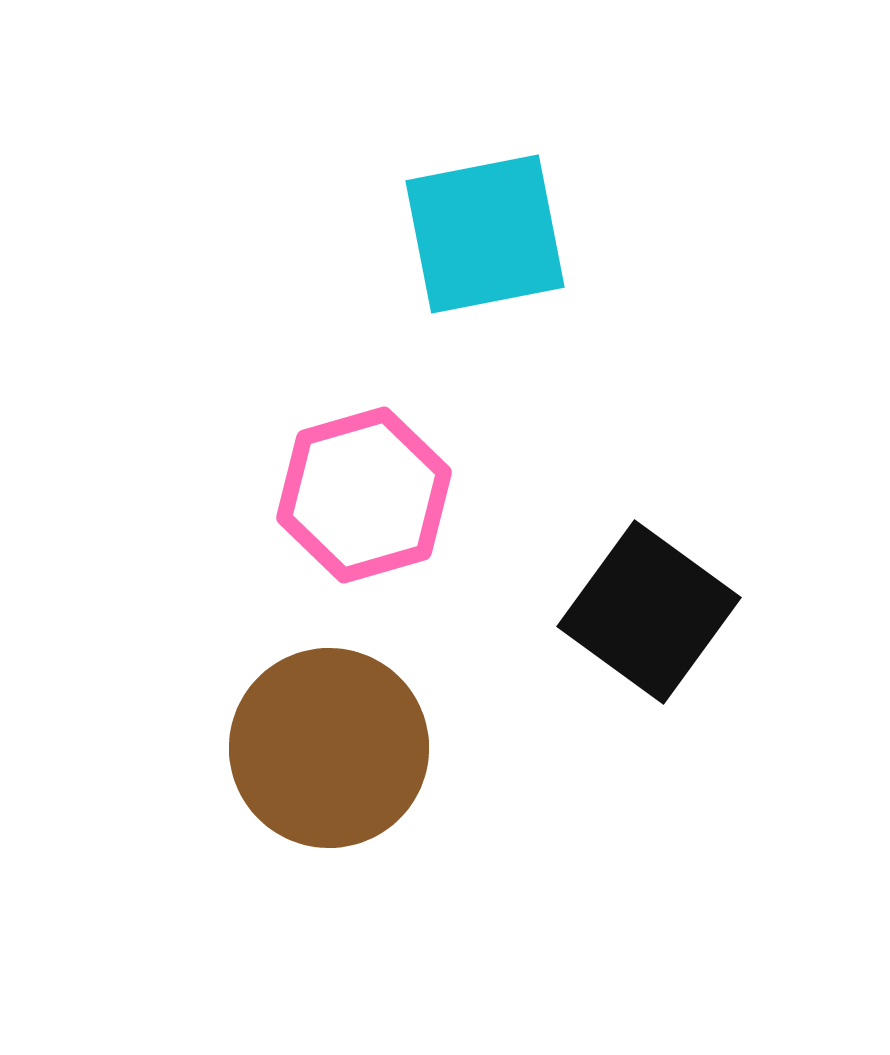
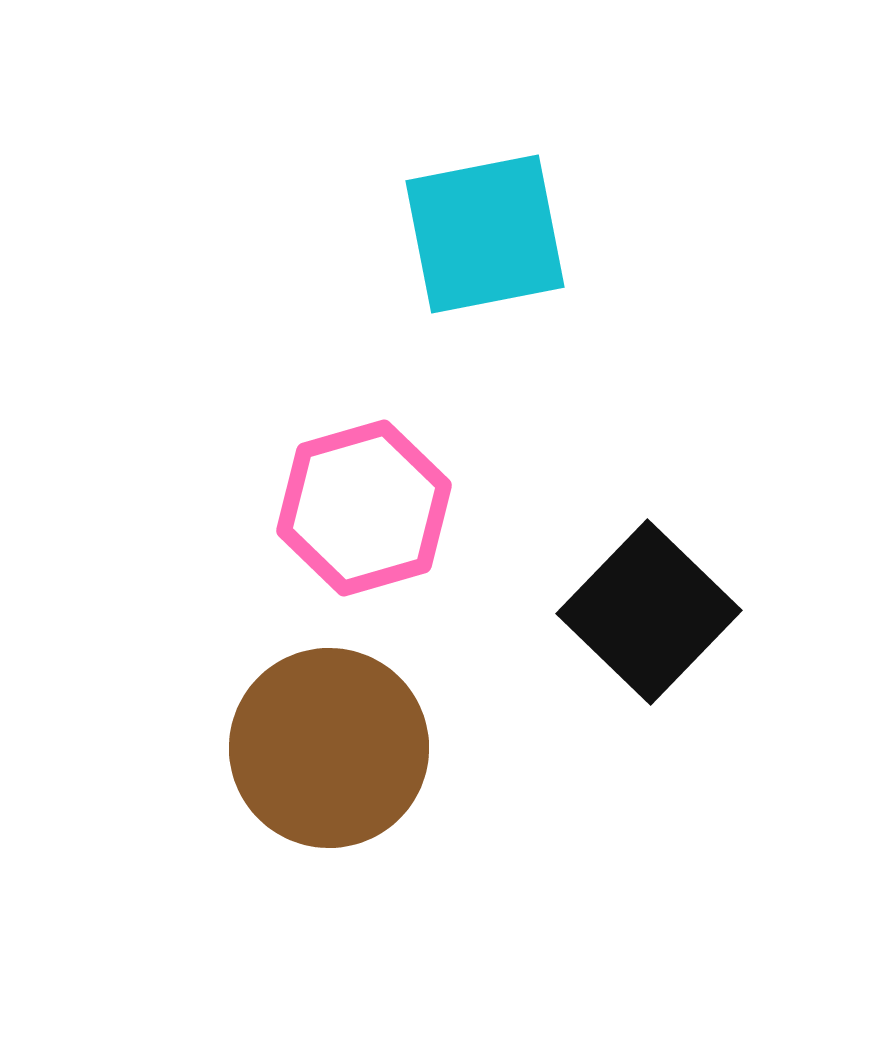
pink hexagon: moved 13 px down
black square: rotated 8 degrees clockwise
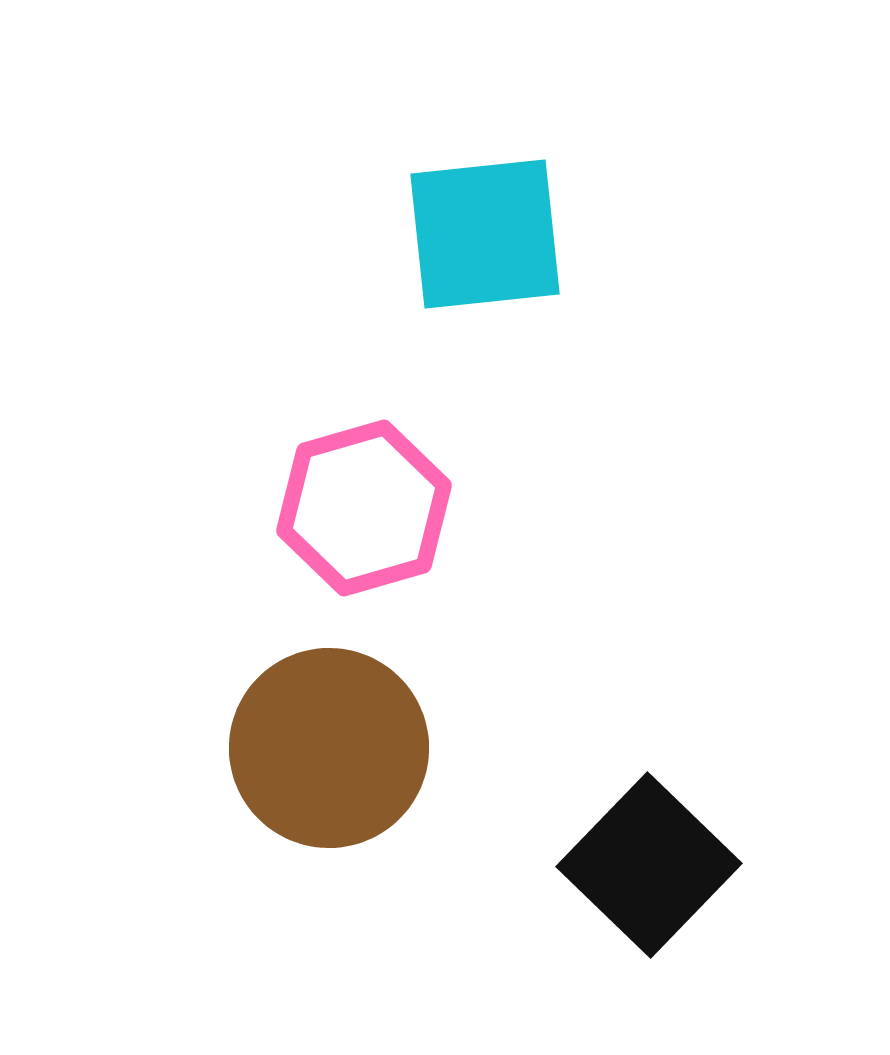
cyan square: rotated 5 degrees clockwise
black square: moved 253 px down
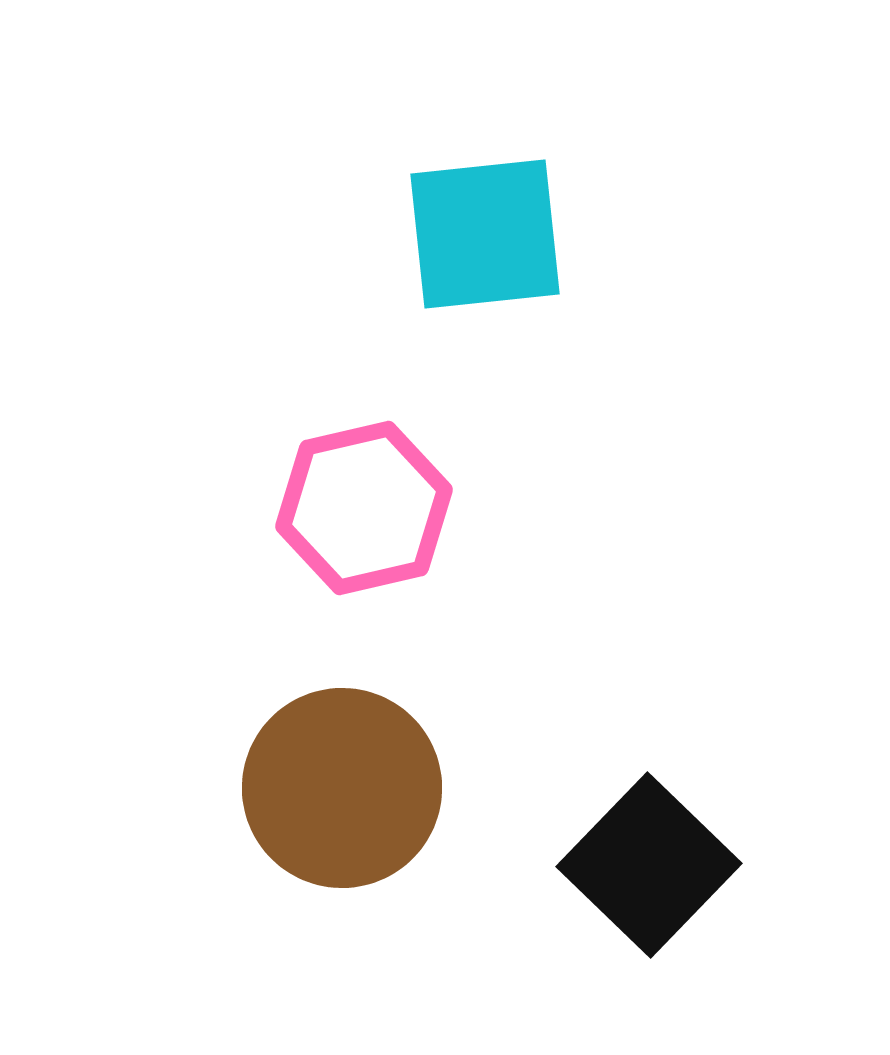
pink hexagon: rotated 3 degrees clockwise
brown circle: moved 13 px right, 40 px down
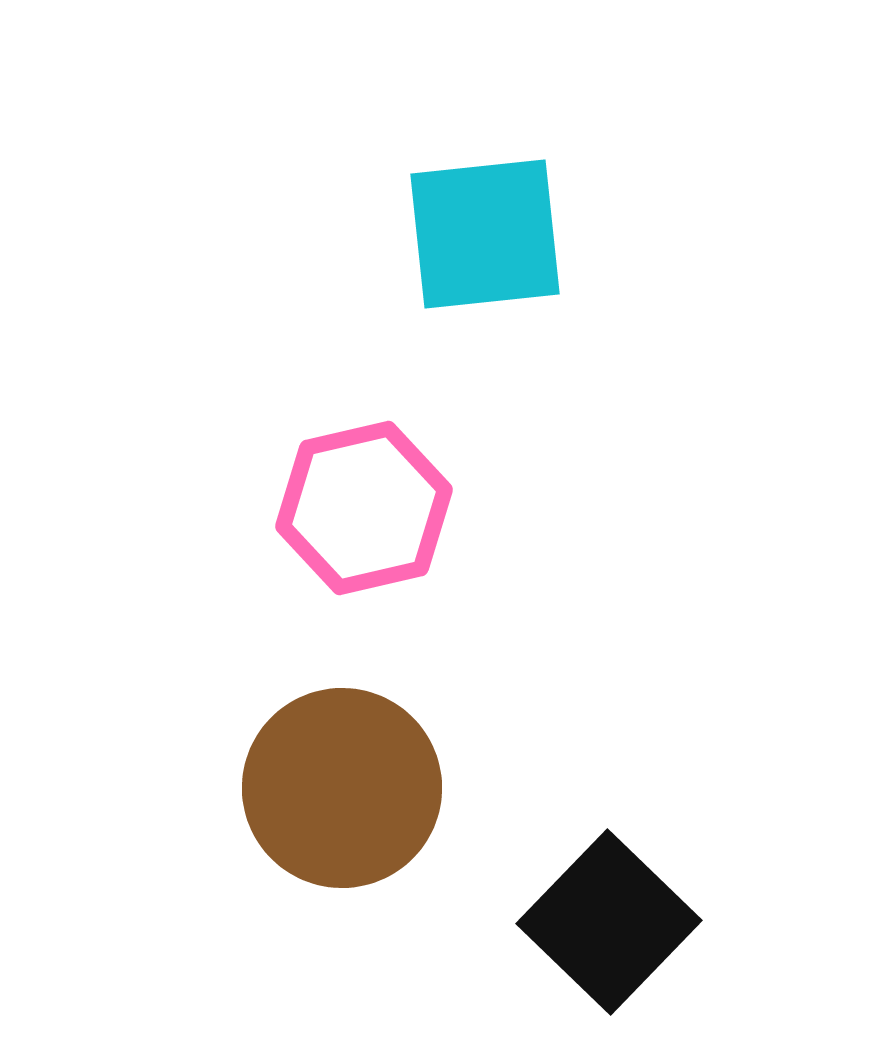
black square: moved 40 px left, 57 px down
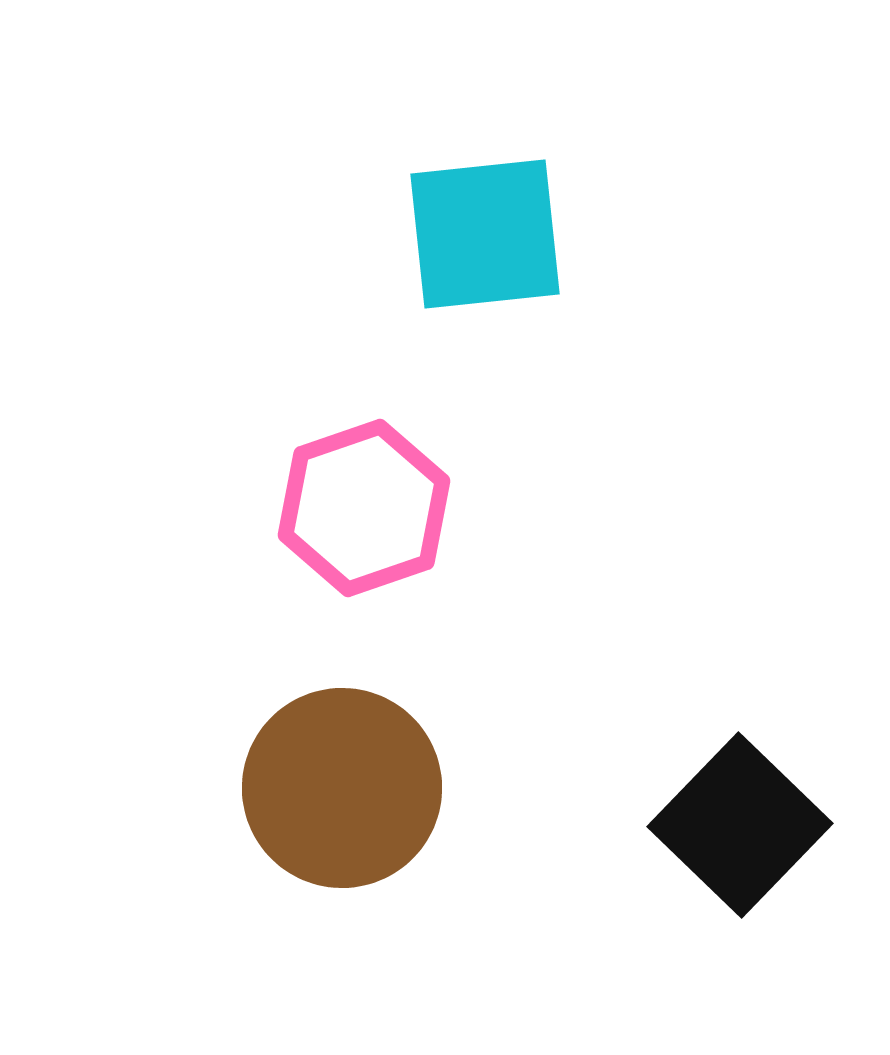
pink hexagon: rotated 6 degrees counterclockwise
black square: moved 131 px right, 97 px up
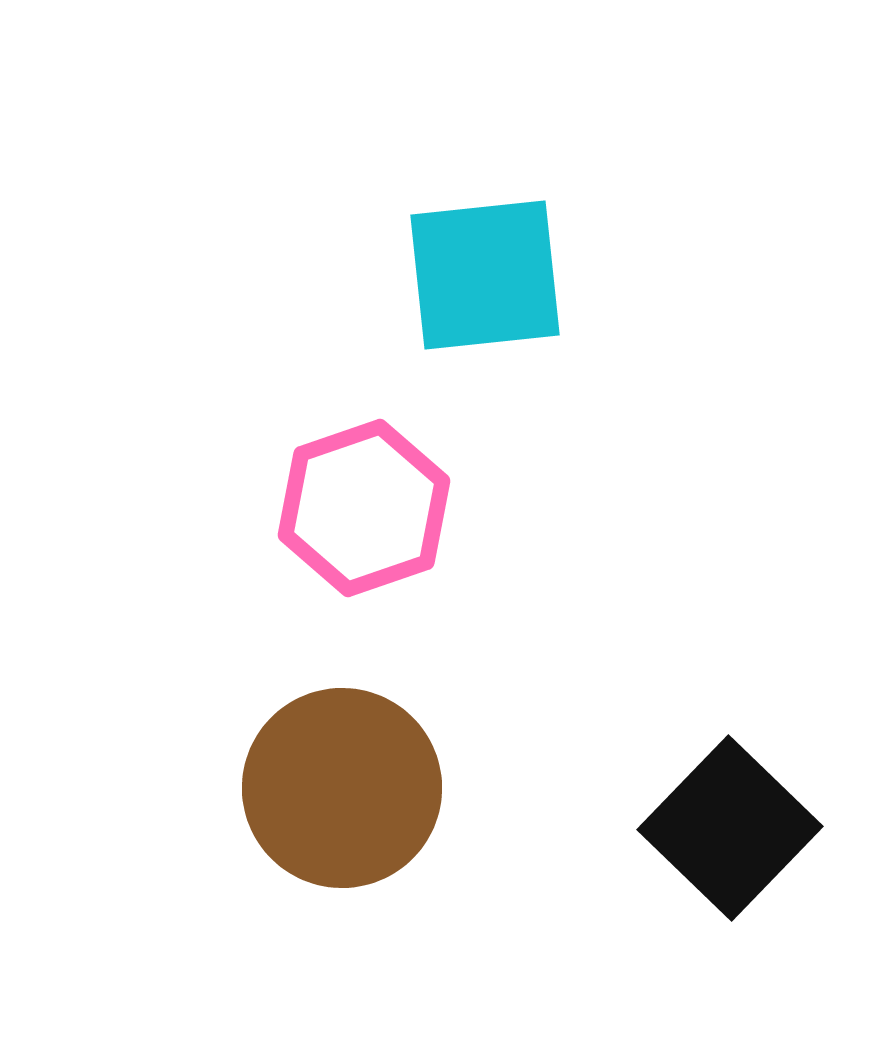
cyan square: moved 41 px down
black square: moved 10 px left, 3 px down
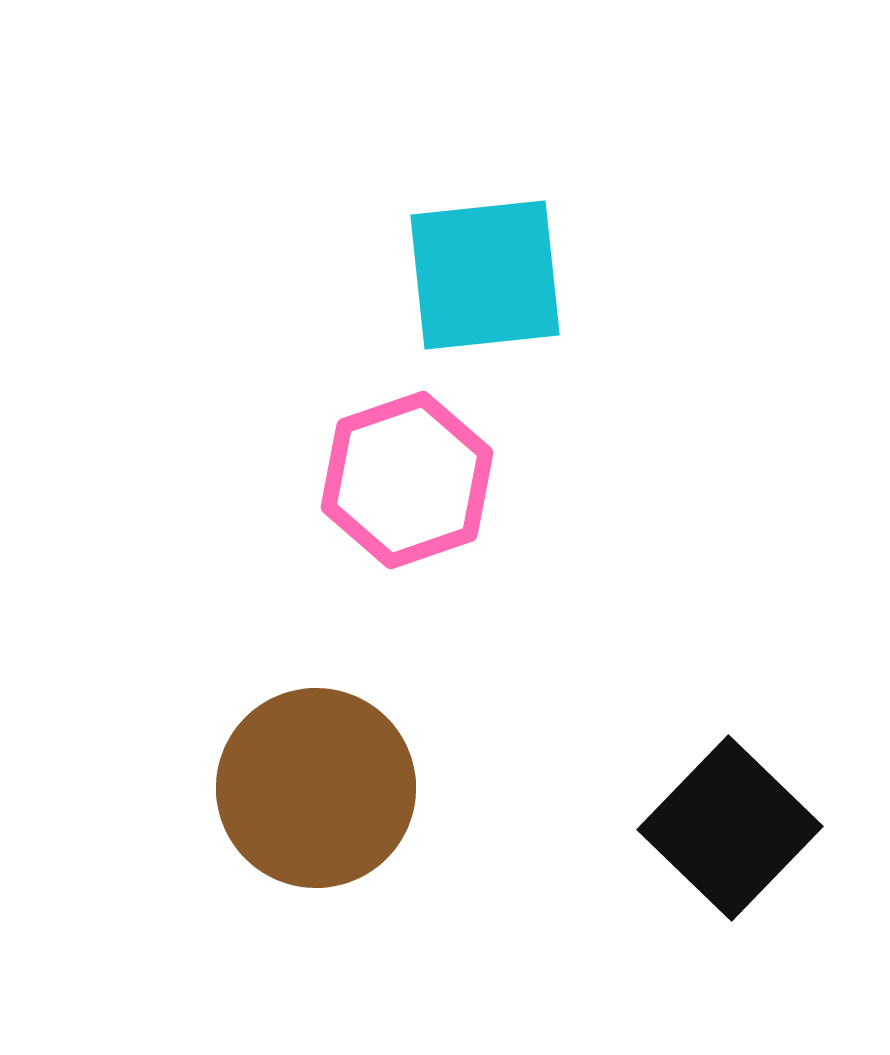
pink hexagon: moved 43 px right, 28 px up
brown circle: moved 26 px left
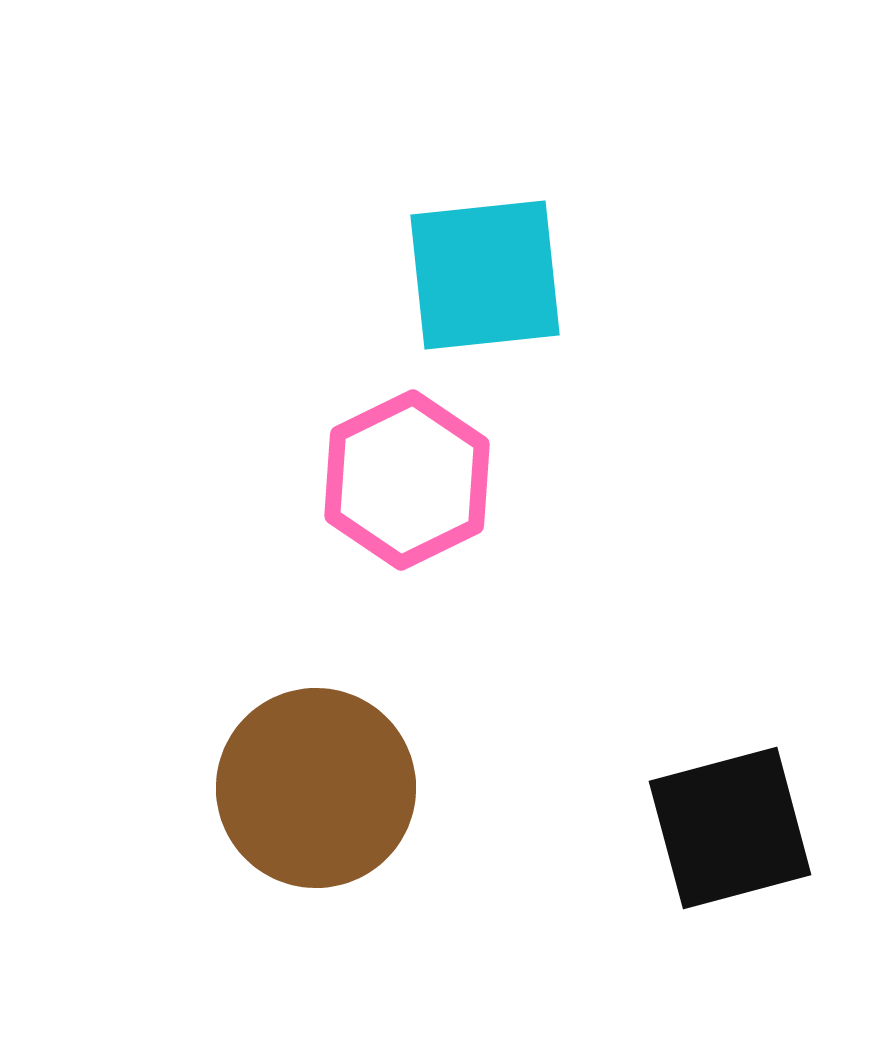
pink hexagon: rotated 7 degrees counterclockwise
black square: rotated 31 degrees clockwise
